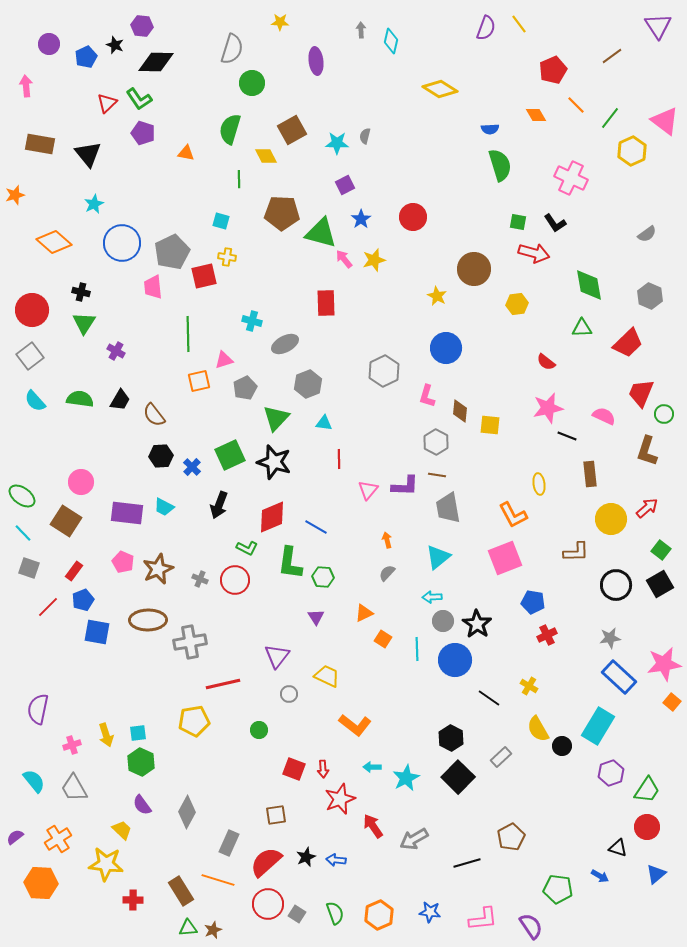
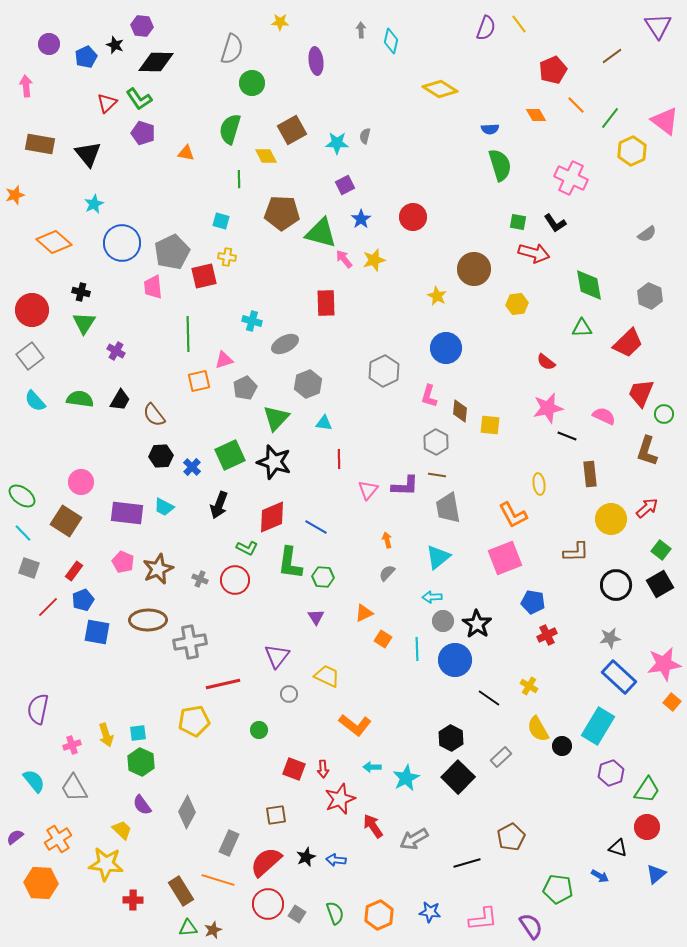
pink L-shape at (427, 396): moved 2 px right
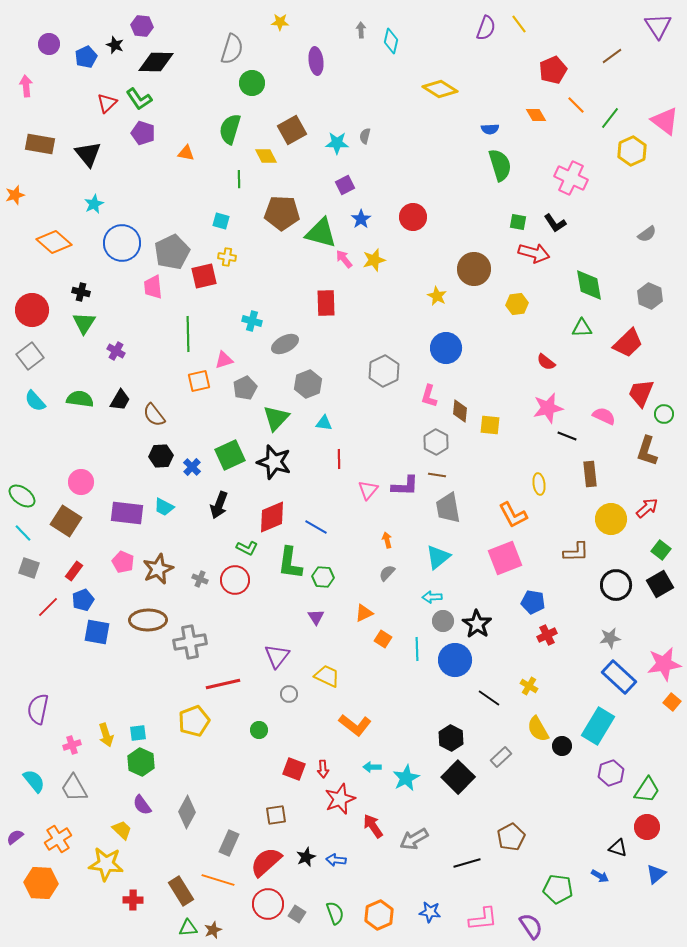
yellow pentagon at (194, 721): rotated 12 degrees counterclockwise
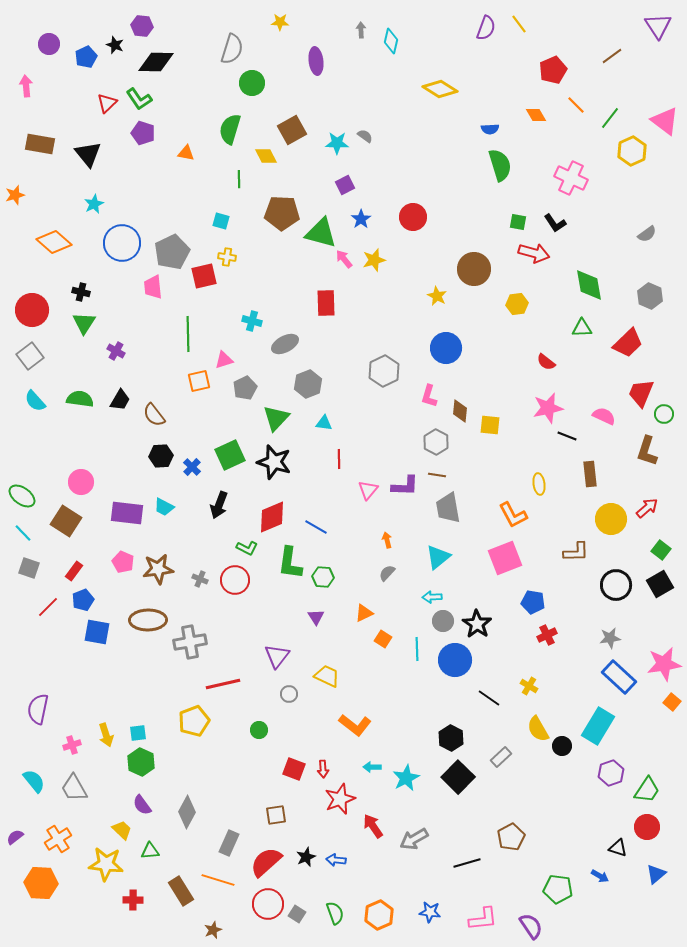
gray semicircle at (365, 136): rotated 112 degrees clockwise
brown star at (158, 569): rotated 16 degrees clockwise
green triangle at (188, 928): moved 38 px left, 77 px up
